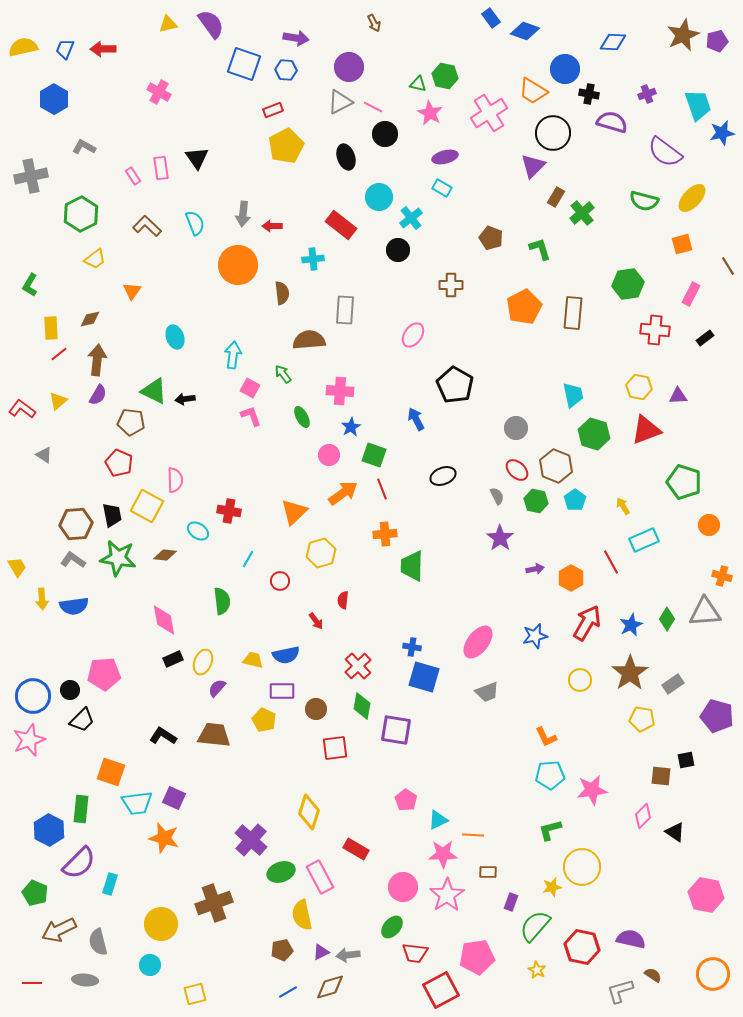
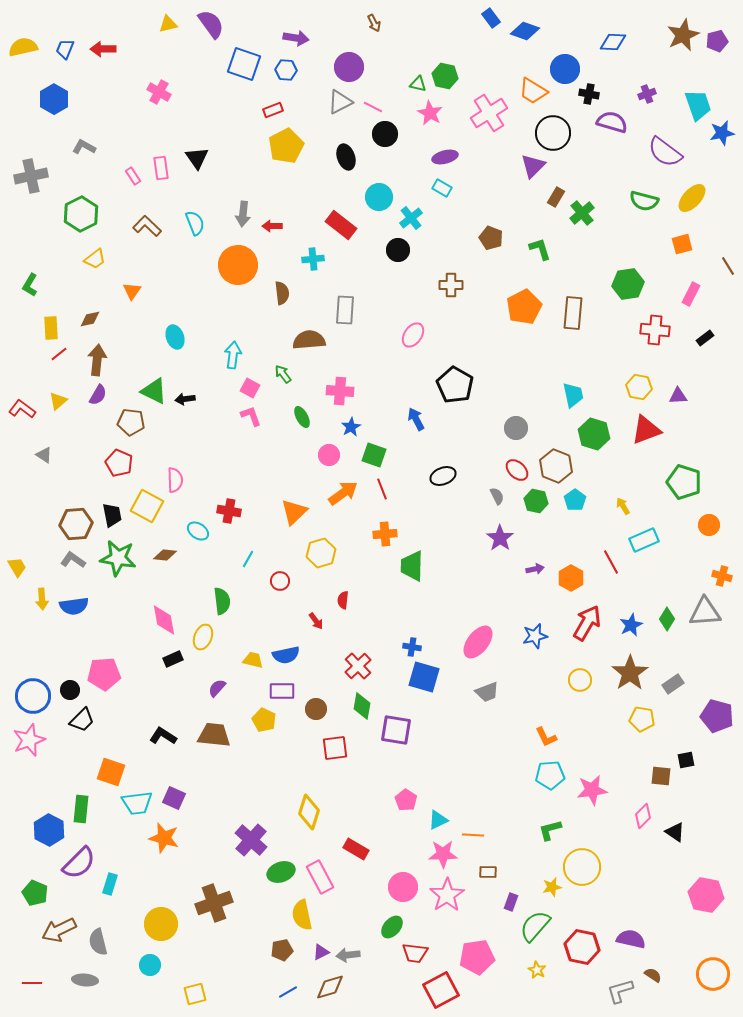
yellow ellipse at (203, 662): moved 25 px up
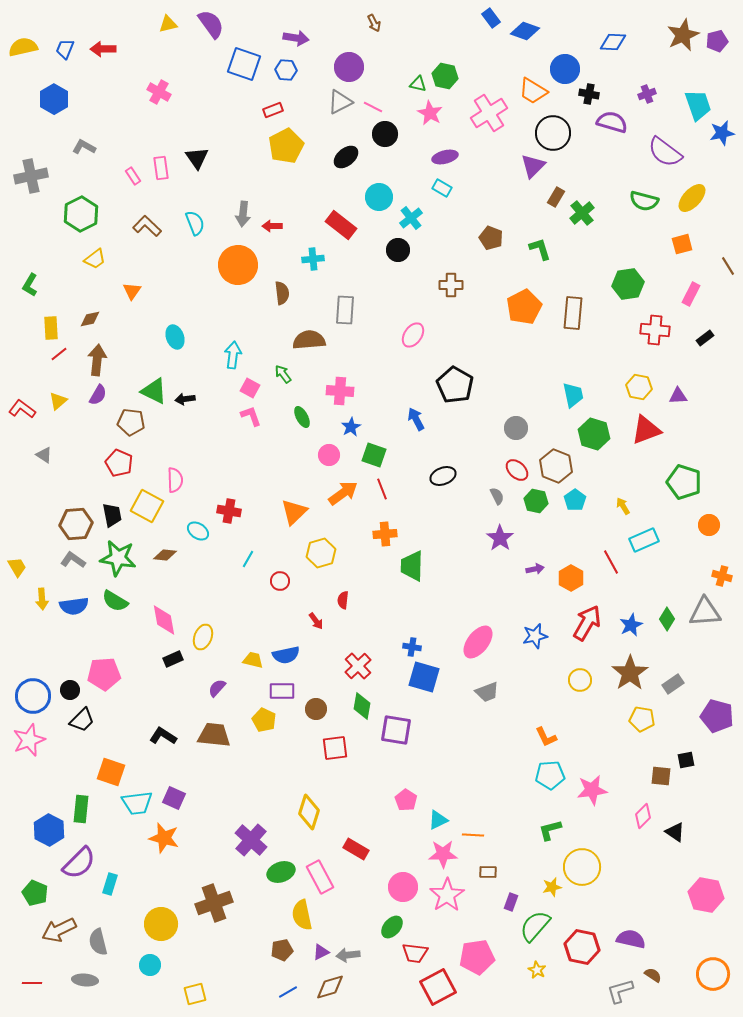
black ellipse at (346, 157): rotated 70 degrees clockwise
green semicircle at (222, 601): moved 107 px left; rotated 128 degrees clockwise
red square at (441, 990): moved 3 px left, 3 px up
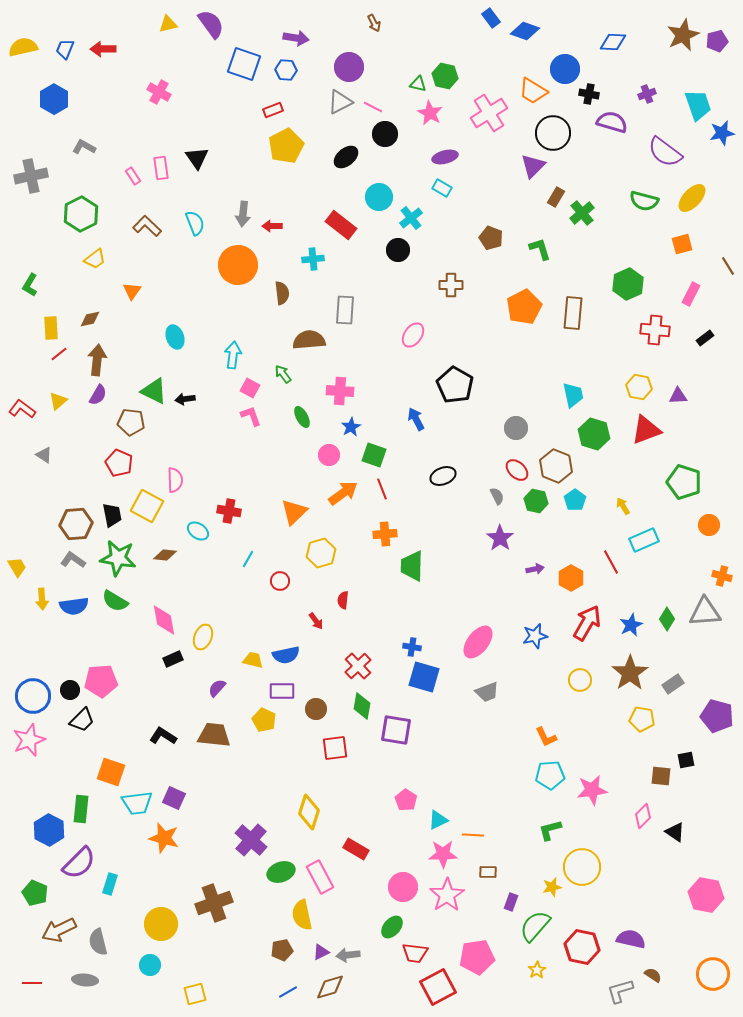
green hexagon at (628, 284): rotated 16 degrees counterclockwise
pink pentagon at (104, 674): moved 3 px left, 7 px down
yellow star at (537, 970): rotated 12 degrees clockwise
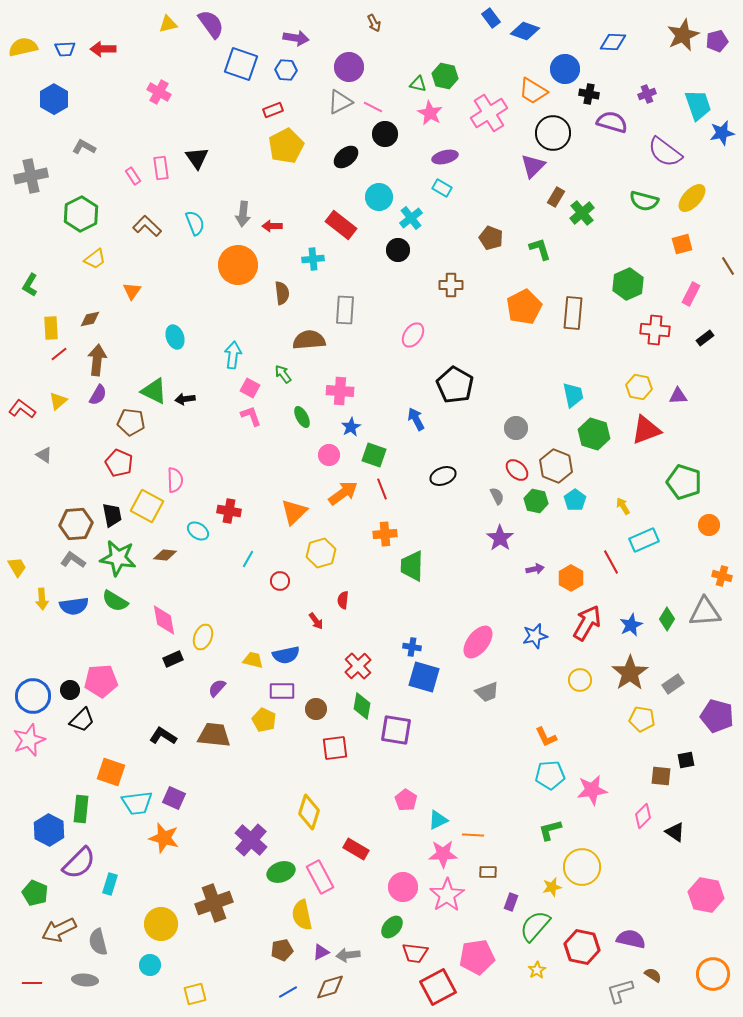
blue trapezoid at (65, 49): rotated 115 degrees counterclockwise
blue square at (244, 64): moved 3 px left
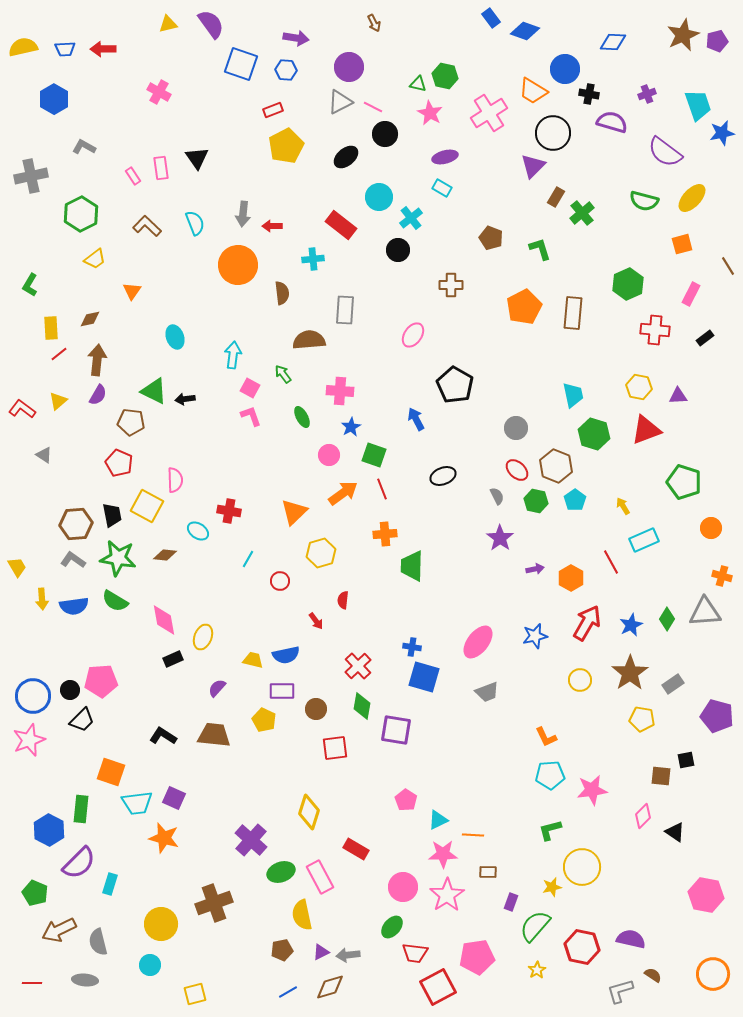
orange circle at (709, 525): moved 2 px right, 3 px down
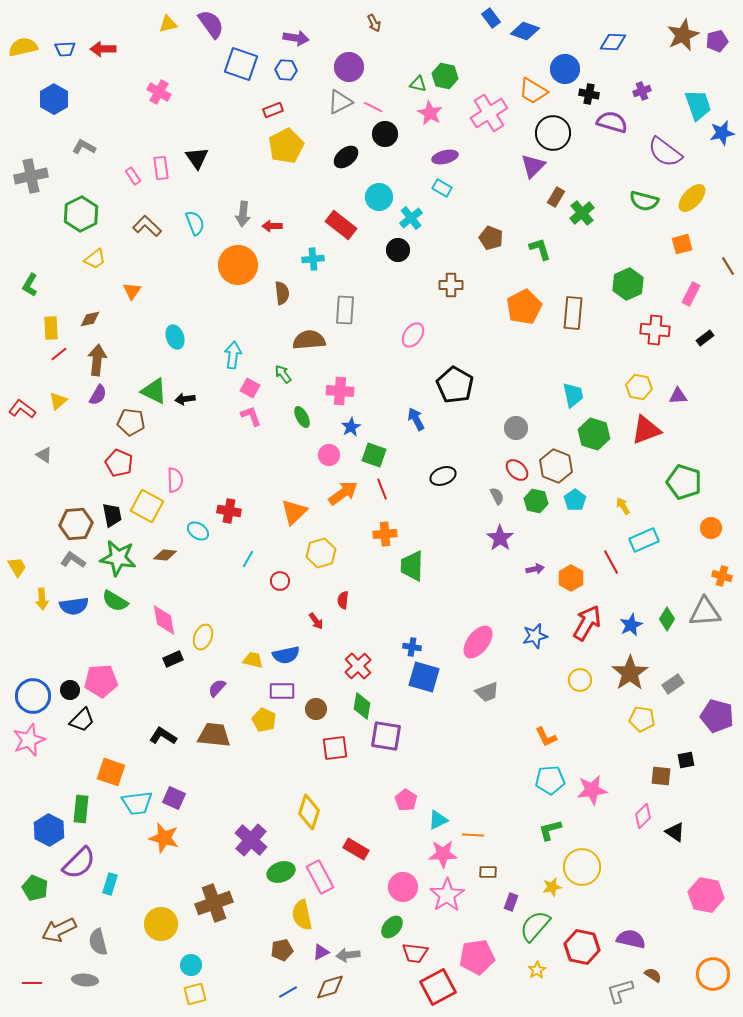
purple cross at (647, 94): moved 5 px left, 3 px up
purple square at (396, 730): moved 10 px left, 6 px down
cyan pentagon at (550, 775): moved 5 px down
green pentagon at (35, 893): moved 5 px up
cyan circle at (150, 965): moved 41 px right
